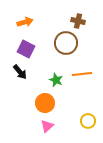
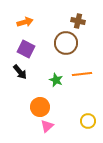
orange circle: moved 5 px left, 4 px down
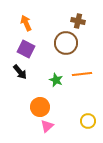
orange arrow: moved 1 px right, 1 px down; rotated 98 degrees counterclockwise
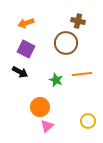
orange arrow: rotated 84 degrees counterclockwise
black arrow: rotated 21 degrees counterclockwise
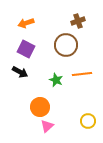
brown cross: rotated 32 degrees counterclockwise
brown circle: moved 2 px down
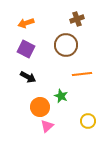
brown cross: moved 1 px left, 2 px up
black arrow: moved 8 px right, 5 px down
green star: moved 5 px right, 16 px down
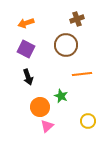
black arrow: rotated 42 degrees clockwise
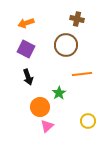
brown cross: rotated 32 degrees clockwise
green star: moved 2 px left, 3 px up; rotated 16 degrees clockwise
